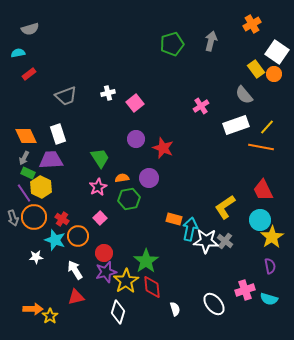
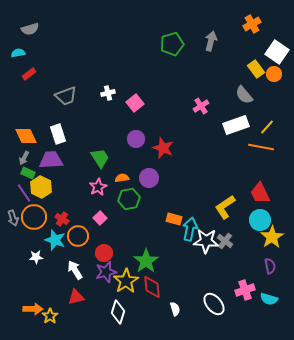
red trapezoid at (263, 190): moved 3 px left, 3 px down
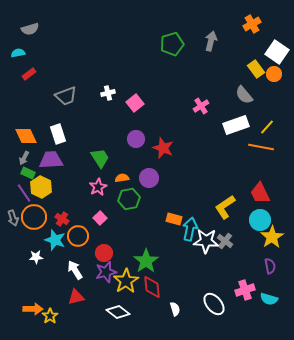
white diamond at (118, 312): rotated 70 degrees counterclockwise
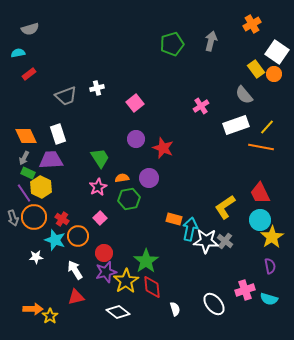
white cross at (108, 93): moved 11 px left, 5 px up
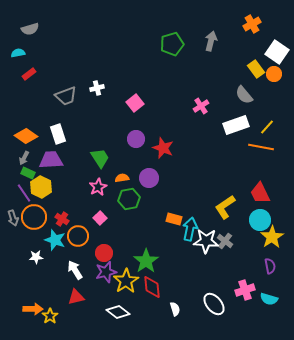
orange diamond at (26, 136): rotated 30 degrees counterclockwise
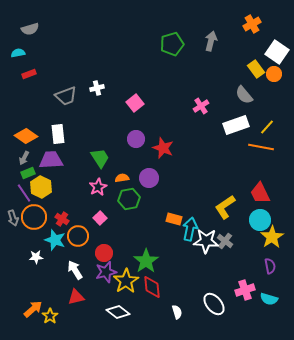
red rectangle at (29, 74): rotated 16 degrees clockwise
white rectangle at (58, 134): rotated 12 degrees clockwise
green rectangle at (28, 173): rotated 48 degrees counterclockwise
orange arrow at (33, 309): rotated 42 degrees counterclockwise
white semicircle at (175, 309): moved 2 px right, 3 px down
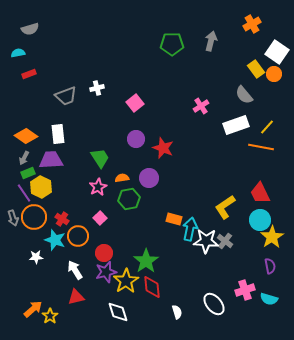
green pentagon at (172, 44): rotated 15 degrees clockwise
white diamond at (118, 312): rotated 35 degrees clockwise
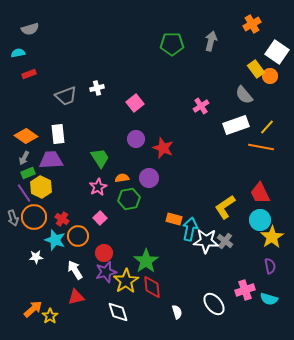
orange circle at (274, 74): moved 4 px left, 2 px down
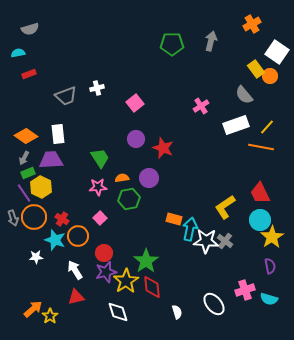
pink star at (98, 187): rotated 24 degrees clockwise
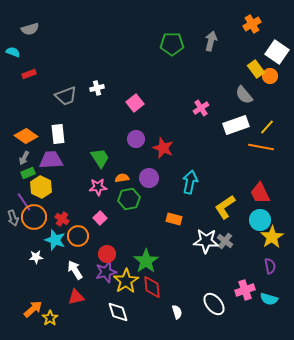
cyan semicircle at (18, 53): moved 5 px left, 1 px up; rotated 32 degrees clockwise
pink cross at (201, 106): moved 2 px down
purple line at (24, 193): moved 9 px down
cyan arrow at (190, 229): moved 47 px up
red circle at (104, 253): moved 3 px right, 1 px down
yellow star at (50, 316): moved 2 px down
